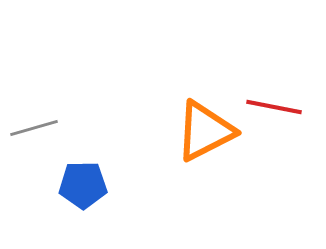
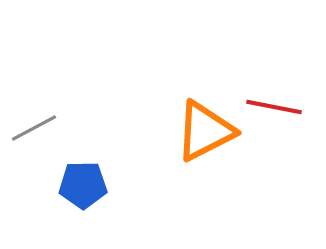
gray line: rotated 12 degrees counterclockwise
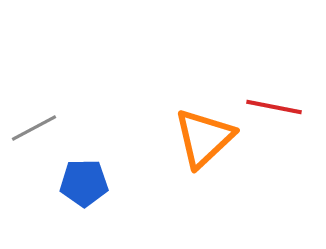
orange triangle: moved 1 px left, 7 px down; rotated 16 degrees counterclockwise
blue pentagon: moved 1 px right, 2 px up
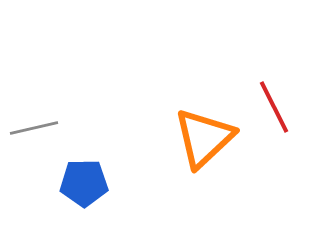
red line: rotated 52 degrees clockwise
gray line: rotated 15 degrees clockwise
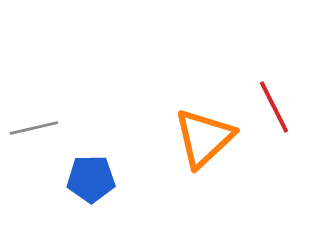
blue pentagon: moved 7 px right, 4 px up
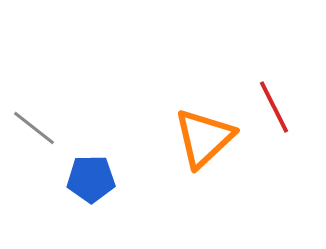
gray line: rotated 51 degrees clockwise
